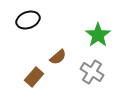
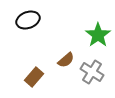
brown semicircle: moved 8 px right, 3 px down
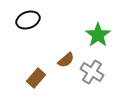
brown rectangle: moved 2 px right, 1 px down
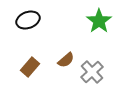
green star: moved 1 px right, 14 px up
gray cross: rotated 15 degrees clockwise
brown rectangle: moved 6 px left, 11 px up
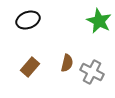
green star: rotated 10 degrees counterclockwise
brown semicircle: moved 1 px right, 3 px down; rotated 36 degrees counterclockwise
gray cross: rotated 20 degrees counterclockwise
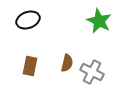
brown rectangle: moved 1 px up; rotated 30 degrees counterclockwise
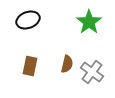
green star: moved 10 px left, 1 px down; rotated 10 degrees clockwise
brown semicircle: moved 1 px down
gray cross: rotated 10 degrees clockwise
